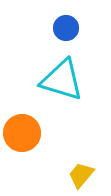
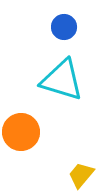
blue circle: moved 2 px left, 1 px up
orange circle: moved 1 px left, 1 px up
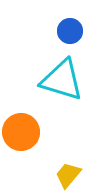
blue circle: moved 6 px right, 4 px down
yellow trapezoid: moved 13 px left
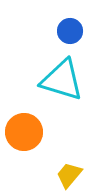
orange circle: moved 3 px right
yellow trapezoid: moved 1 px right
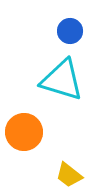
yellow trapezoid: rotated 92 degrees counterclockwise
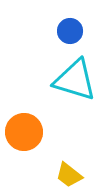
cyan triangle: moved 13 px right
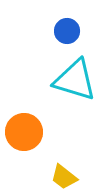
blue circle: moved 3 px left
yellow trapezoid: moved 5 px left, 2 px down
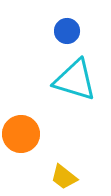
orange circle: moved 3 px left, 2 px down
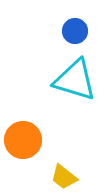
blue circle: moved 8 px right
orange circle: moved 2 px right, 6 px down
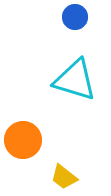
blue circle: moved 14 px up
